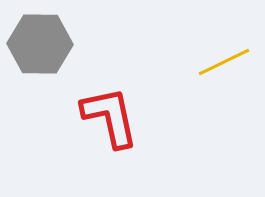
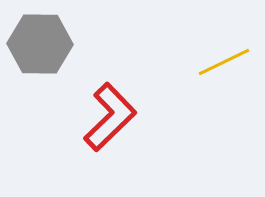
red L-shape: rotated 58 degrees clockwise
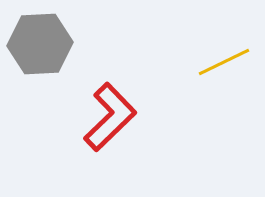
gray hexagon: rotated 4 degrees counterclockwise
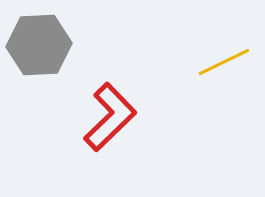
gray hexagon: moved 1 px left, 1 px down
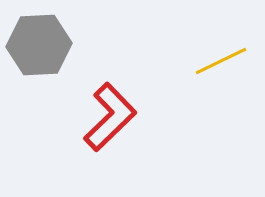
yellow line: moved 3 px left, 1 px up
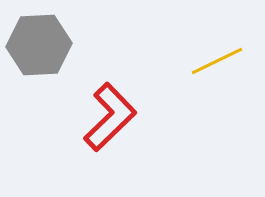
yellow line: moved 4 px left
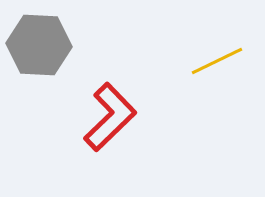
gray hexagon: rotated 6 degrees clockwise
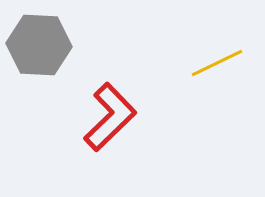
yellow line: moved 2 px down
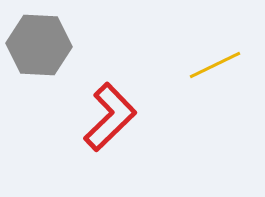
yellow line: moved 2 px left, 2 px down
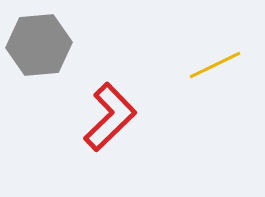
gray hexagon: rotated 8 degrees counterclockwise
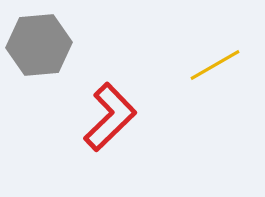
yellow line: rotated 4 degrees counterclockwise
